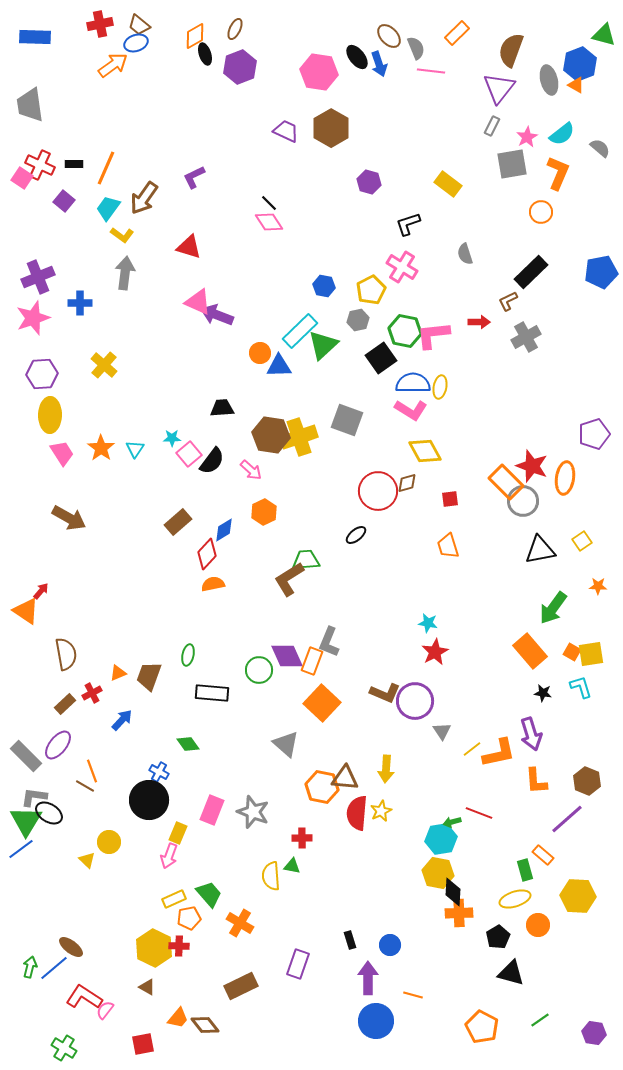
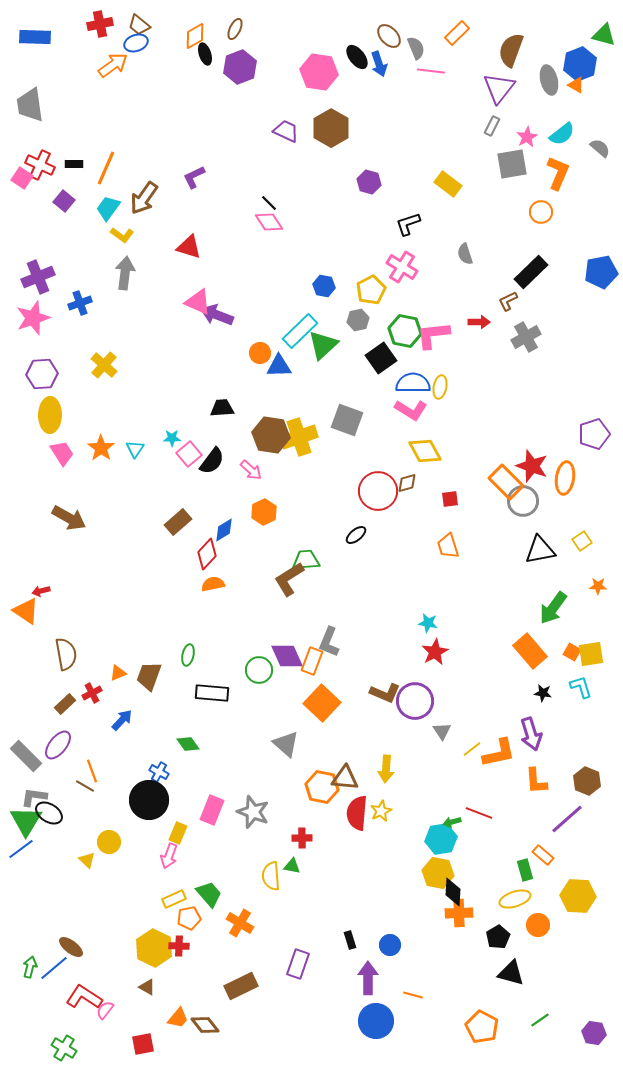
blue cross at (80, 303): rotated 20 degrees counterclockwise
red arrow at (41, 591): rotated 144 degrees counterclockwise
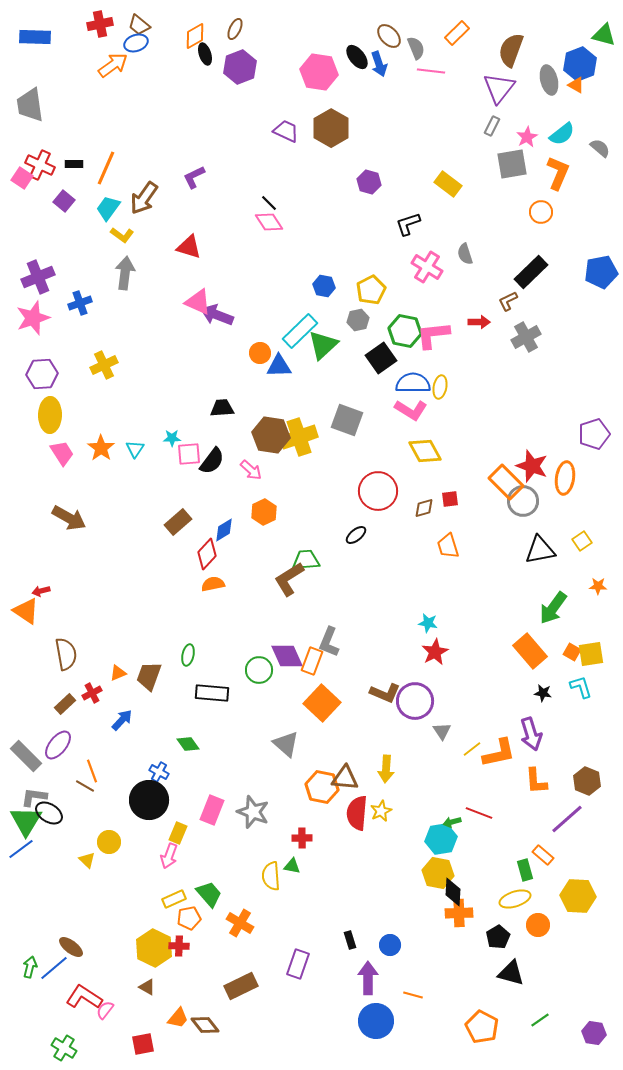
pink cross at (402, 267): moved 25 px right
yellow cross at (104, 365): rotated 24 degrees clockwise
pink square at (189, 454): rotated 35 degrees clockwise
brown diamond at (407, 483): moved 17 px right, 25 px down
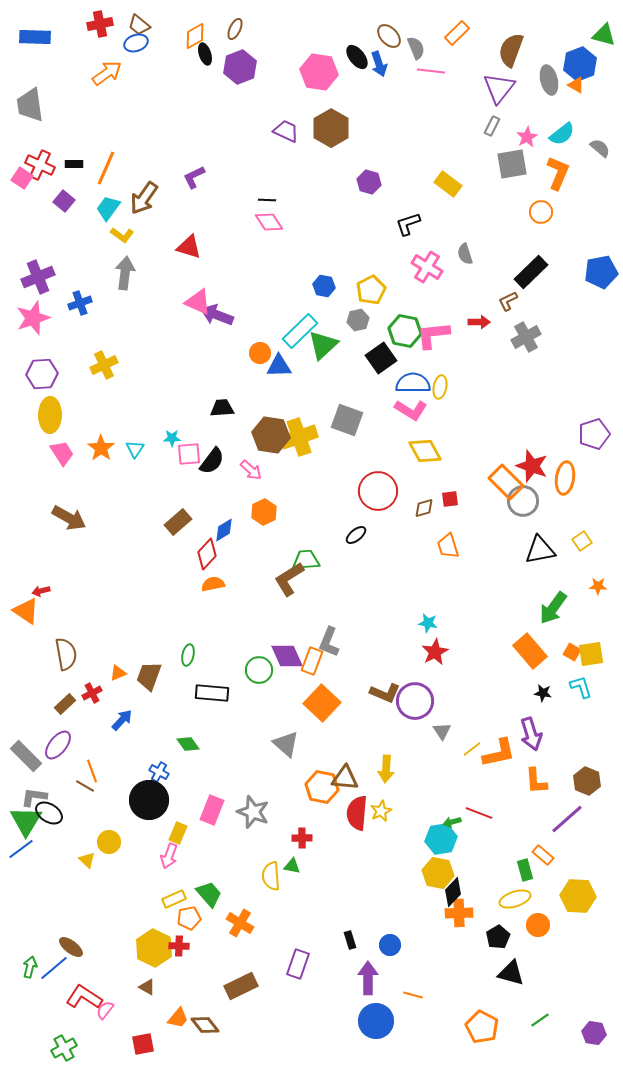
orange arrow at (113, 65): moved 6 px left, 8 px down
black line at (269, 203): moved 2 px left, 3 px up; rotated 42 degrees counterclockwise
black diamond at (453, 892): rotated 40 degrees clockwise
green cross at (64, 1048): rotated 30 degrees clockwise
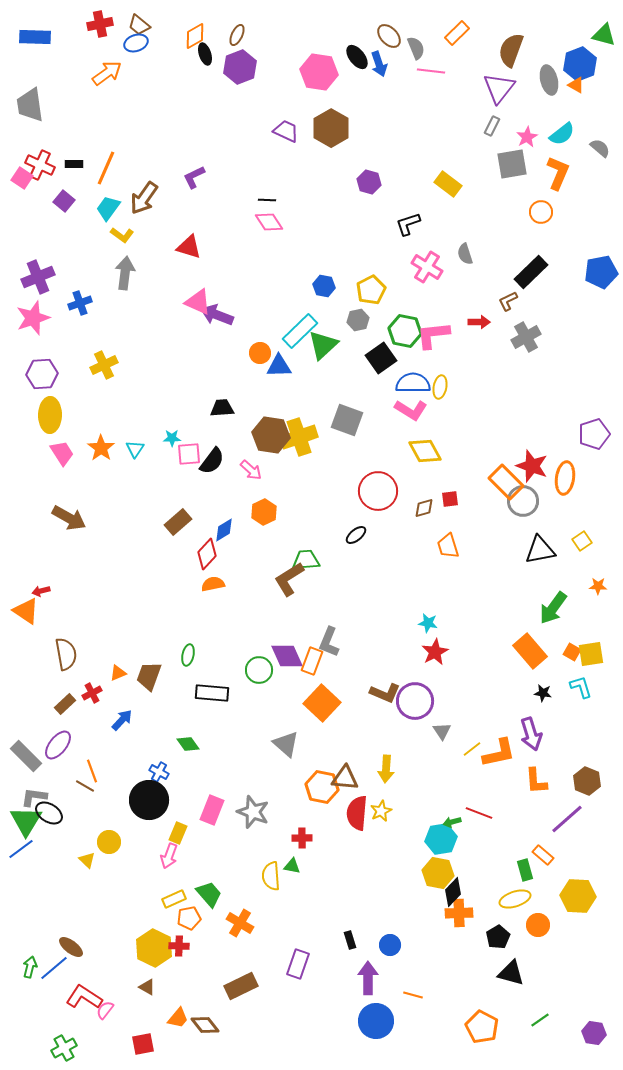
brown ellipse at (235, 29): moved 2 px right, 6 px down
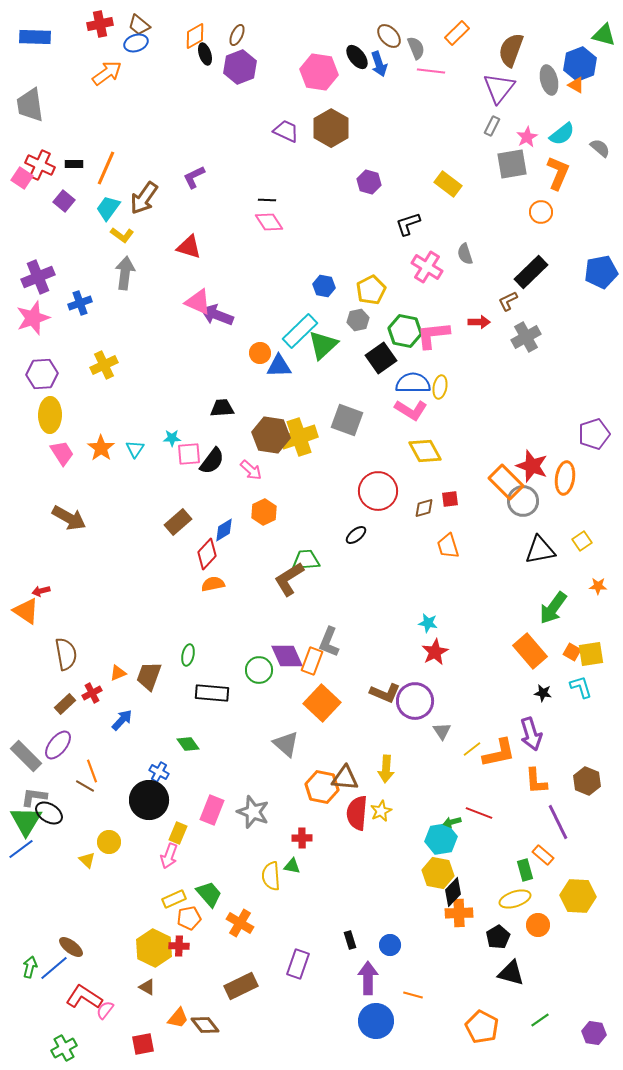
purple line at (567, 819): moved 9 px left, 3 px down; rotated 75 degrees counterclockwise
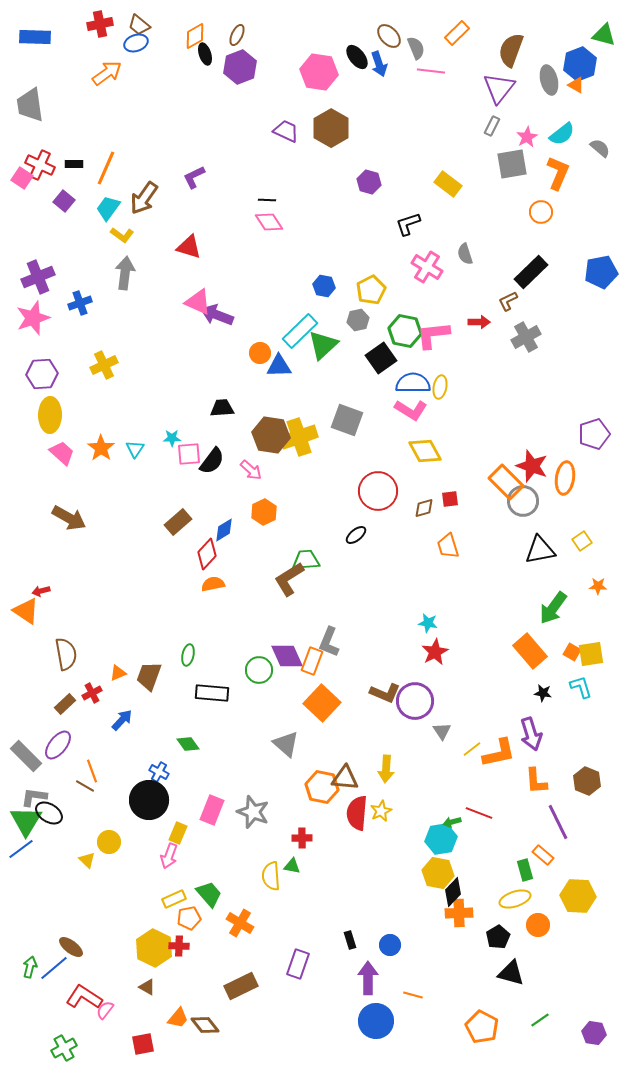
pink trapezoid at (62, 453): rotated 16 degrees counterclockwise
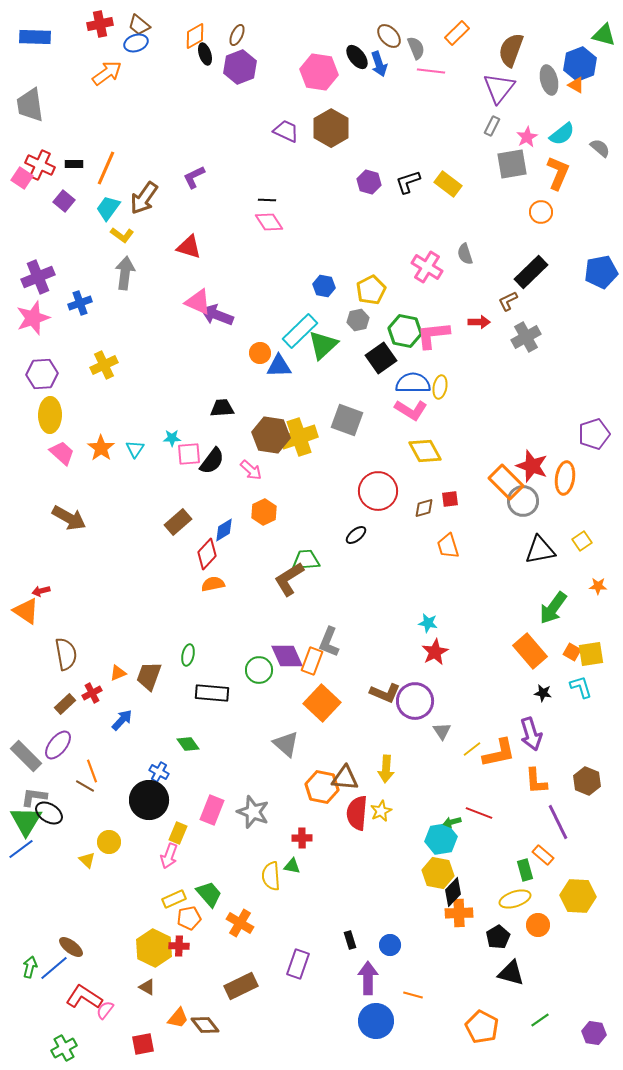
black L-shape at (408, 224): moved 42 px up
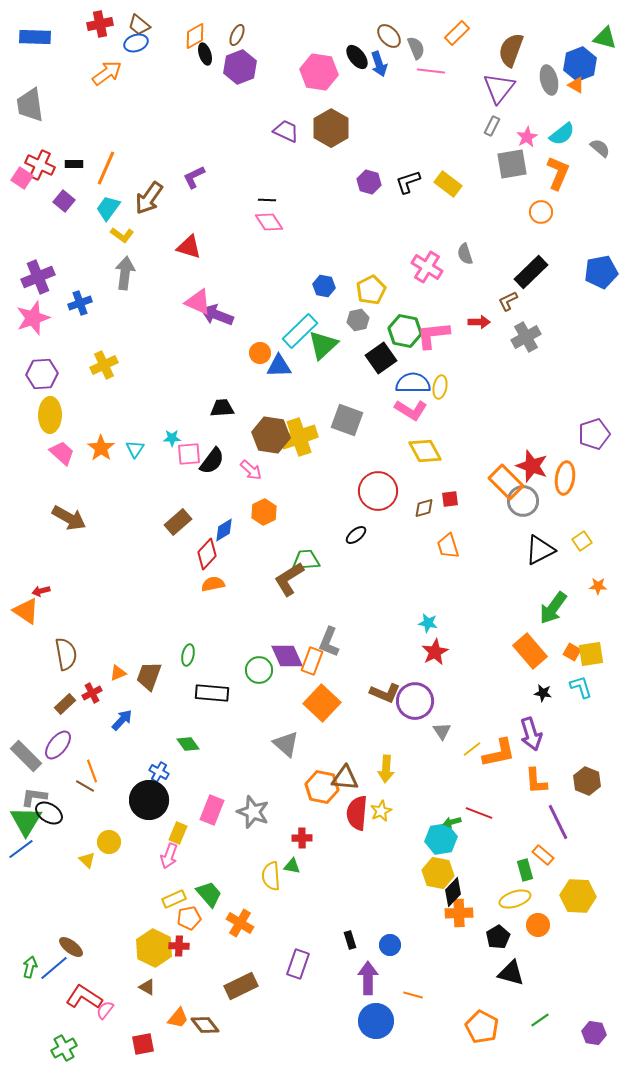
green triangle at (604, 35): moved 1 px right, 3 px down
brown arrow at (144, 198): moved 5 px right
black triangle at (540, 550): rotated 16 degrees counterclockwise
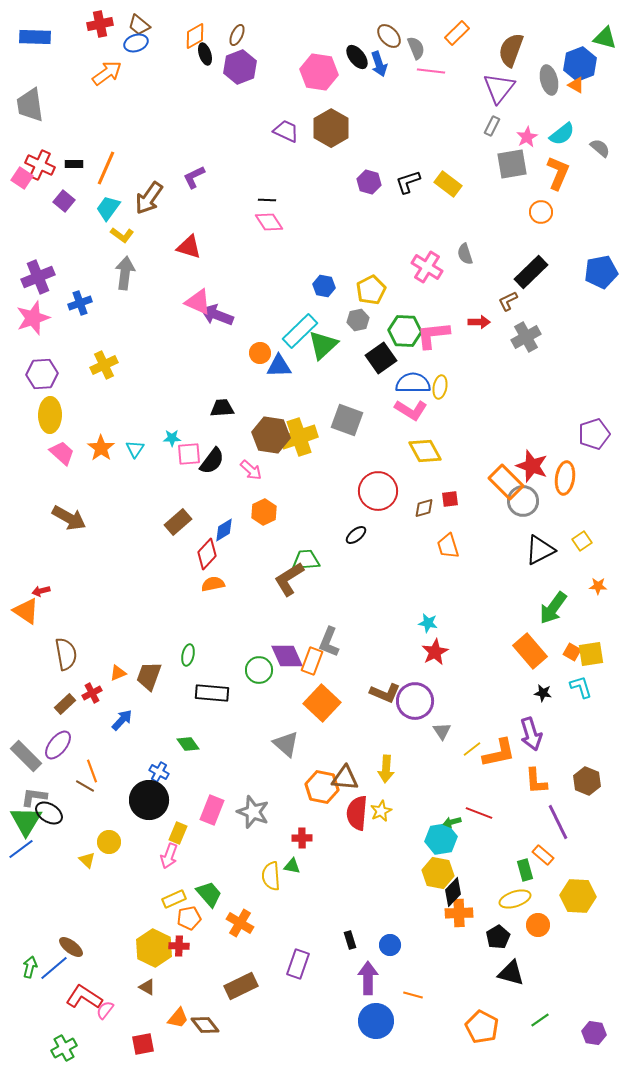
green hexagon at (405, 331): rotated 8 degrees counterclockwise
